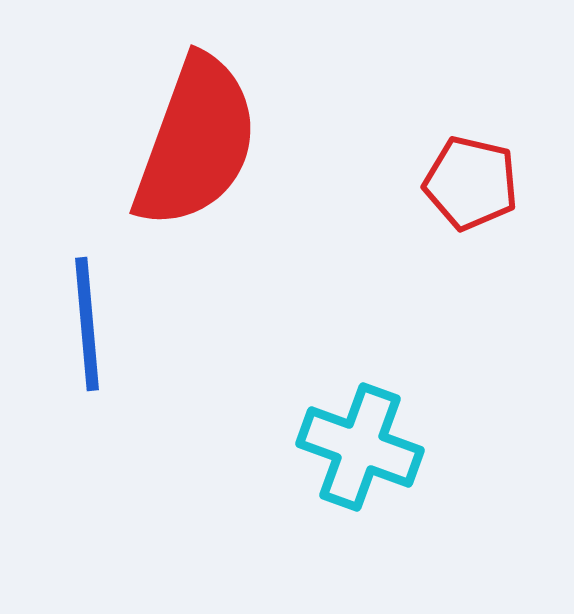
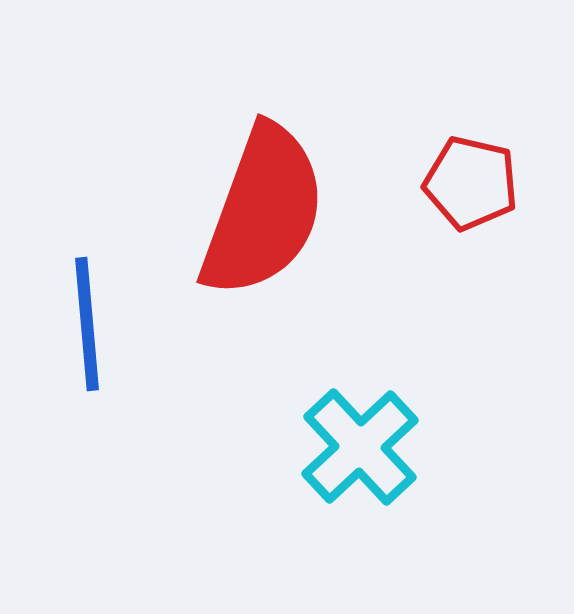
red semicircle: moved 67 px right, 69 px down
cyan cross: rotated 27 degrees clockwise
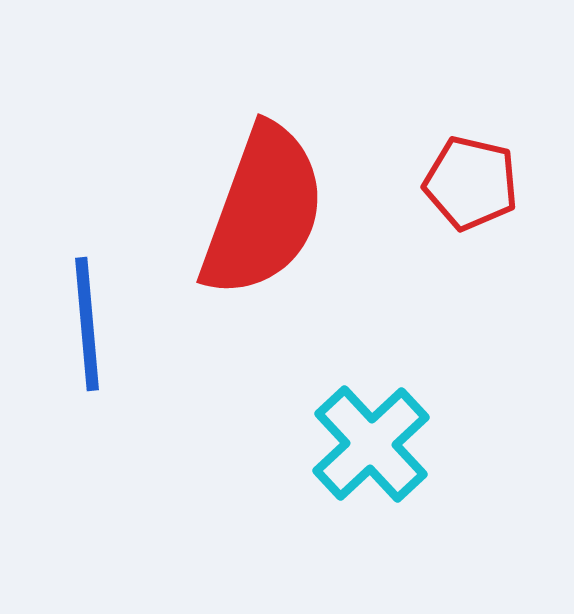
cyan cross: moved 11 px right, 3 px up
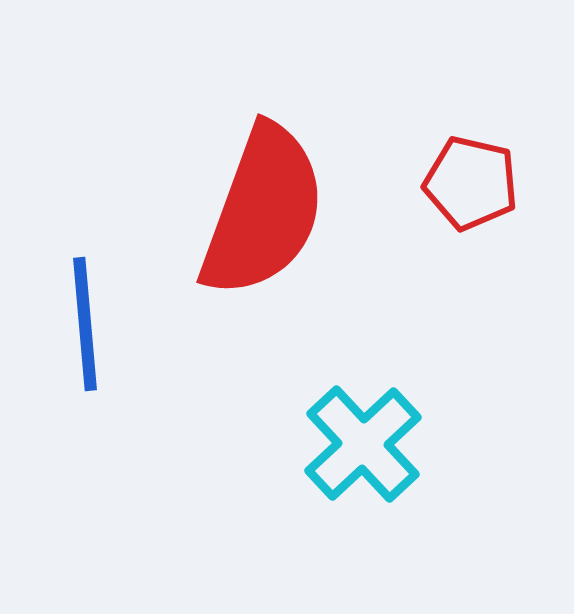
blue line: moved 2 px left
cyan cross: moved 8 px left
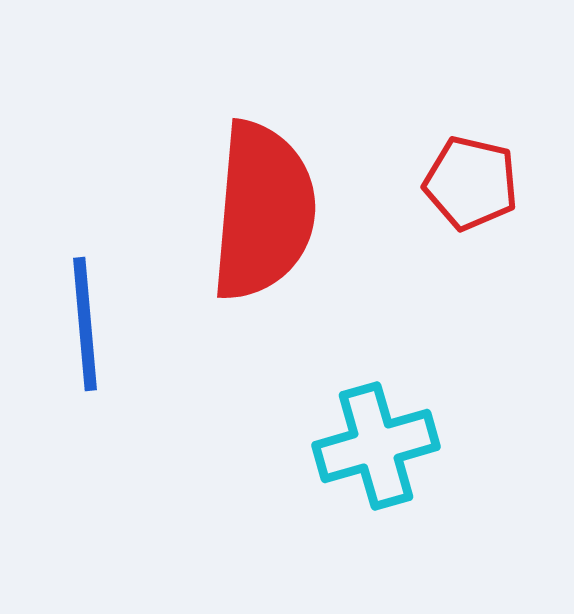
red semicircle: rotated 15 degrees counterclockwise
cyan cross: moved 13 px right, 2 px down; rotated 27 degrees clockwise
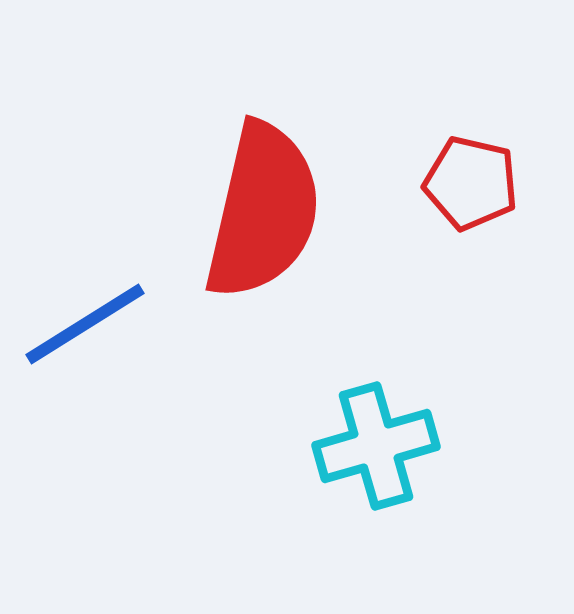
red semicircle: rotated 8 degrees clockwise
blue line: rotated 63 degrees clockwise
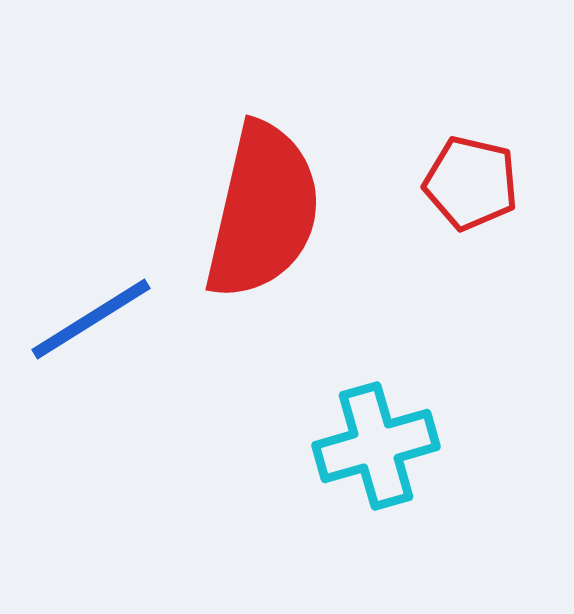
blue line: moved 6 px right, 5 px up
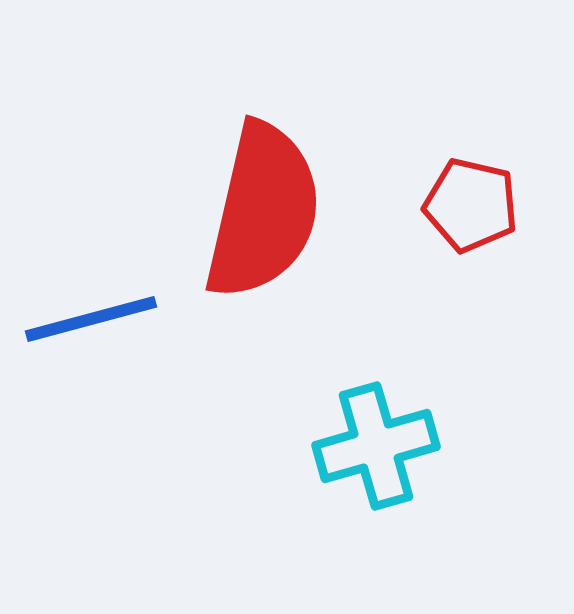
red pentagon: moved 22 px down
blue line: rotated 17 degrees clockwise
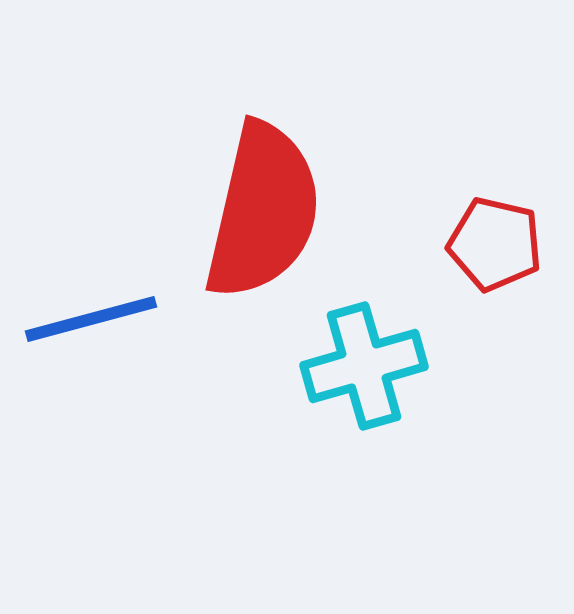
red pentagon: moved 24 px right, 39 px down
cyan cross: moved 12 px left, 80 px up
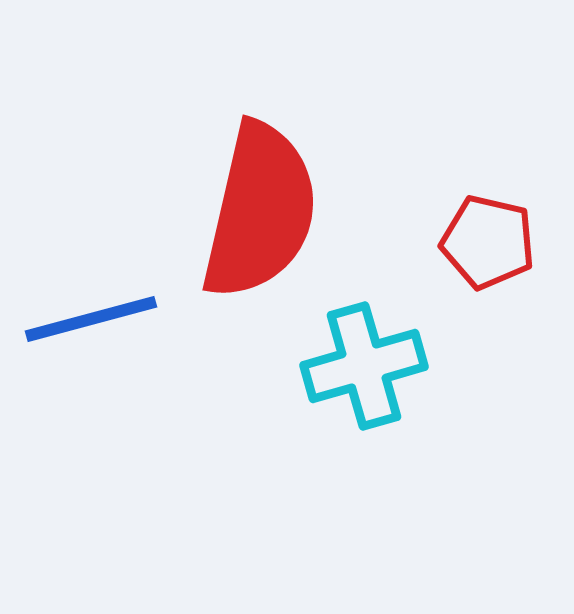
red semicircle: moved 3 px left
red pentagon: moved 7 px left, 2 px up
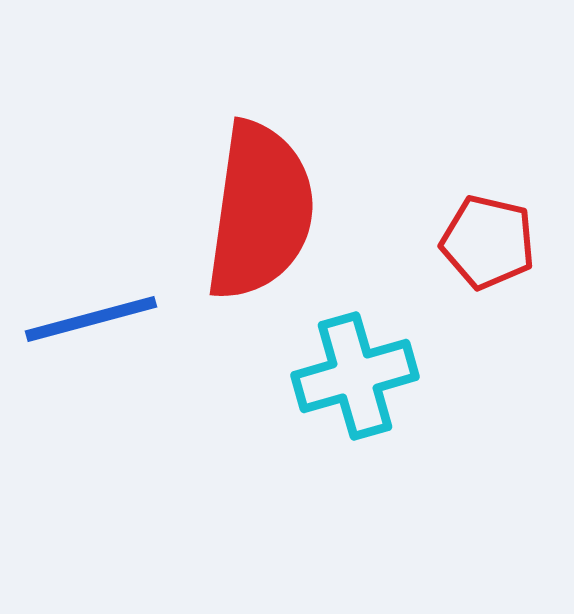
red semicircle: rotated 5 degrees counterclockwise
cyan cross: moved 9 px left, 10 px down
